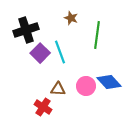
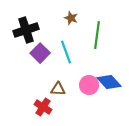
cyan line: moved 6 px right
pink circle: moved 3 px right, 1 px up
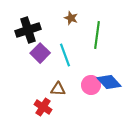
black cross: moved 2 px right
cyan line: moved 1 px left, 3 px down
pink circle: moved 2 px right
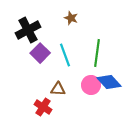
black cross: rotated 10 degrees counterclockwise
green line: moved 18 px down
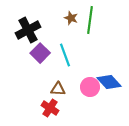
green line: moved 7 px left, 33 px up
pink circle: moved 1 px left, 2 px down
red cross: moved 7 px right, 1 px down
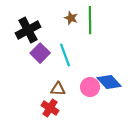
green line: rotated 8 degrees counterclockwise
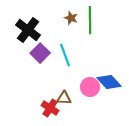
black cross: rotated 25 degrees counterclockwise
brown triangle: moved 6 px right, 9 px down
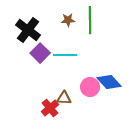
brown star: moved 3 px left, 2 px down; rotated 24 degrees counterclockwise
cyan line: rotated 70 degrees counterclockwise
red cross: rotated 18 degrees clockwise
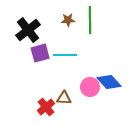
black cross: rotated 15 degrees clockwise
purple square: rotated 30 degrees clockwise
red cross: moved 4 px left, 1 px up
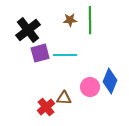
brown star: moved 2 px right
blue diamond: moved 1 px right, 1 px up; rotated 65 degrees clockwise
